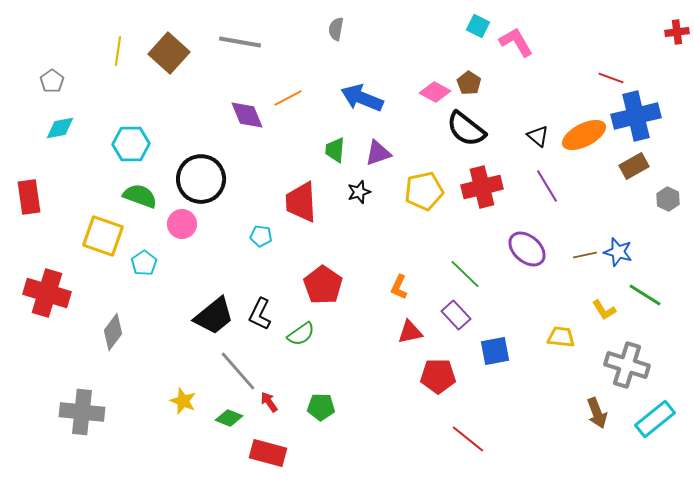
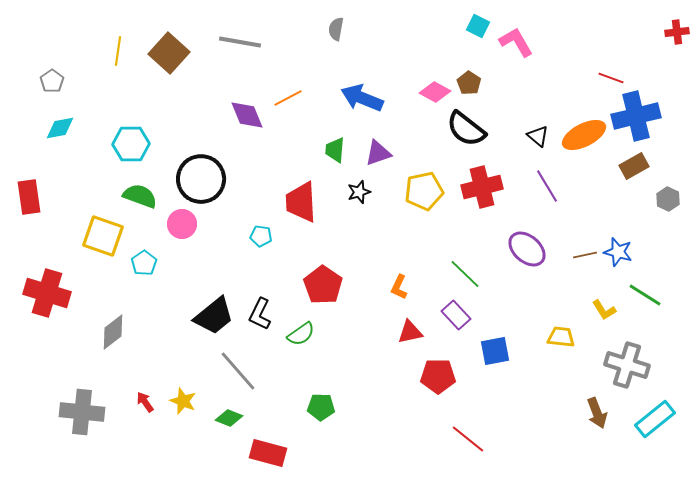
gray diamond at (113, 332): rotated 15 degrees clockwise
red arrow at (269, 402): moved 124 px left
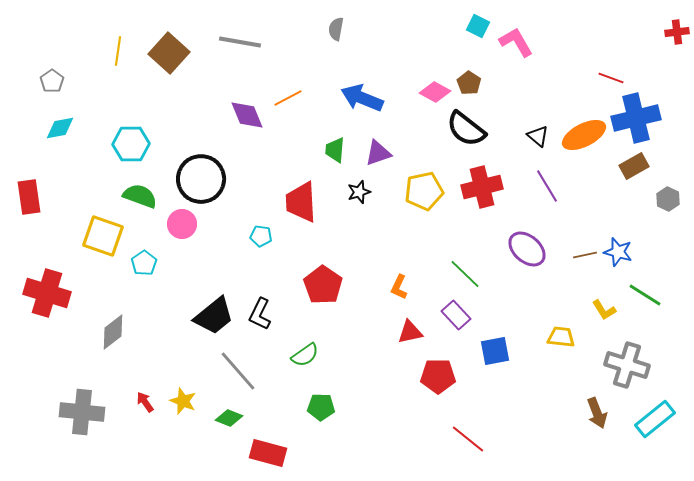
blue cross at (636, 116): moved 2 px down
green semicircle at (301, 334): moved 4 px right, 21 px down
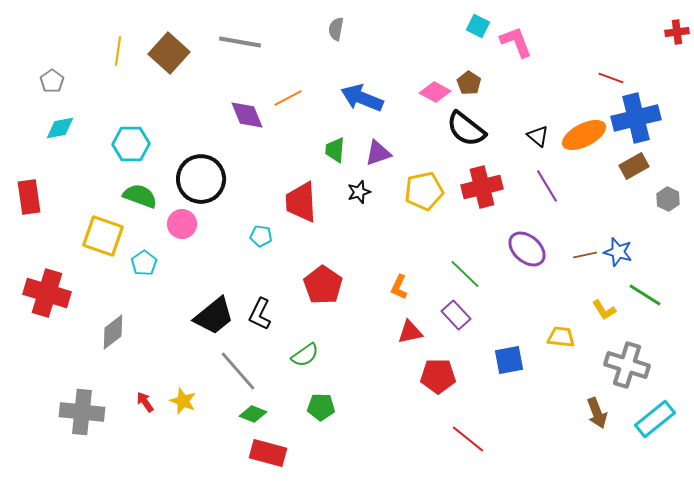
pink L-shape at (516, 42): rotated 9 degrees clockwise
blue square at (495, 351): moved 14 px right, 9 px down
green diamond at (229, 418): moved 24 px right, 4 px up
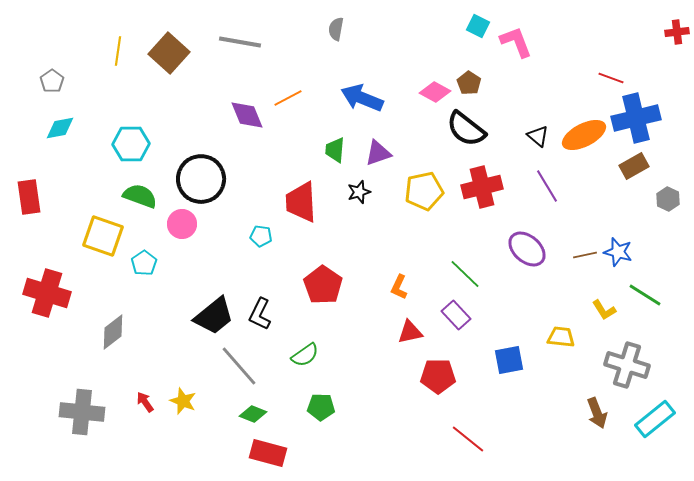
gray line at (238, 371): moved 1 px right, 5 px up
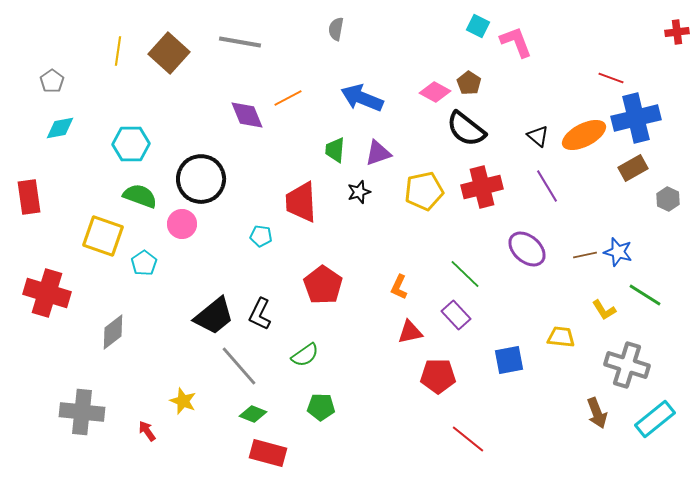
brown rectangle at (634, 166): moved 1 px left, 2 px down
red arrow at (145, 402): moved 2 px right, 29 px down
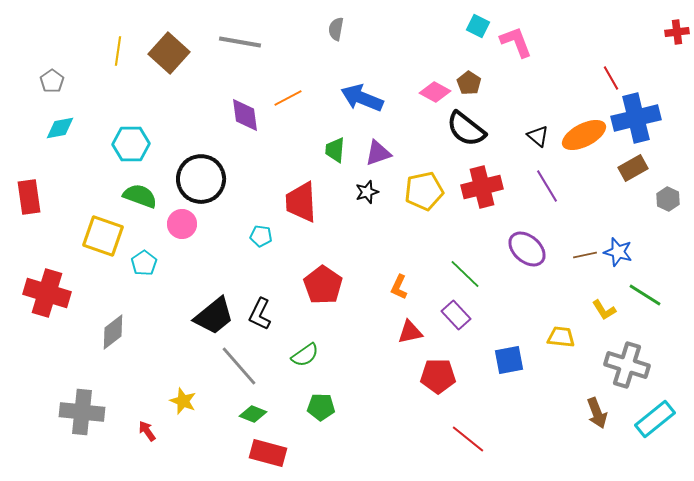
red line at (611, 78): rotated 40 degrees clockwise
purple diamond at (247, 115): moved 2 px left; rotated 15 degrees clockwise
black star at (359, 192): moved 8 px right
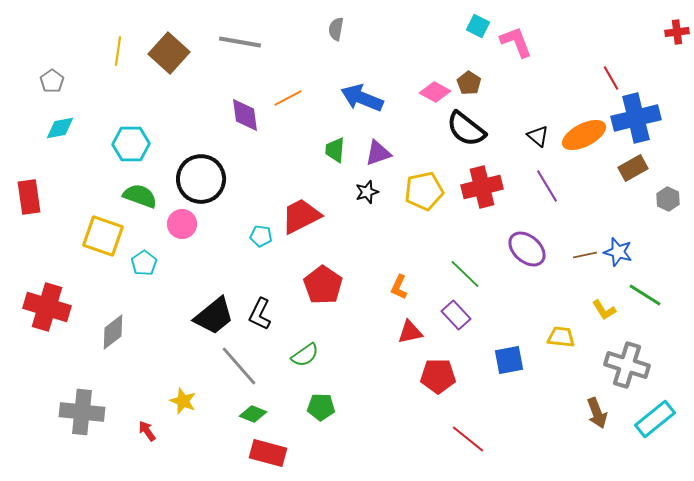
red trapezoid at (301, 202): moved 14 px down; rotated 66 degrees clockwise
red cross at (47, 293): moved 14 px down
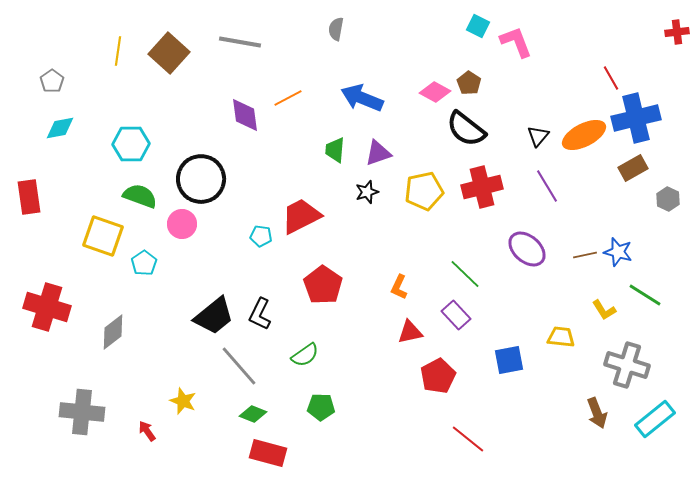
black triangle at (538, 136): rotated 30 degrees clockwise
red pentagon at (438, 376): rotated 28 degrees counterclockwise
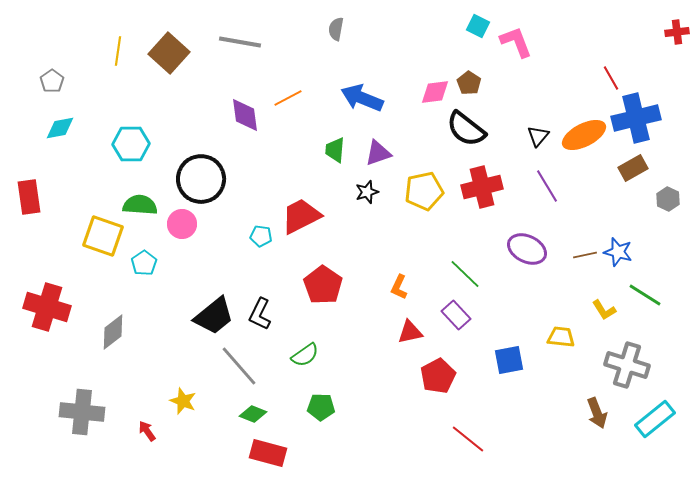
pink diamond at (435, 92): rotated 36 degrees counterclockwise
green semicircle at (140, 196): moved 9 px down; rotated 16 degrees counterclockwise
purple ellipse at (527, 249): rotated 15 degrees counterclockwise
